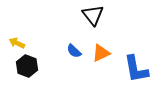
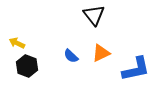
black triangle: moved 1 px right
blue semicircle: moved 3 px left, 5 px down
blue L-shape: rotated 92 degrees counterclockwise
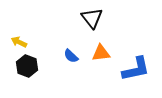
black triangle: moved 2 px left, 3 px down
yellow arrow: moved 2 px right, 1 px up
orange triangle: rotated 18 degrees clockwise
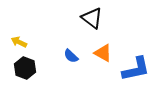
black triangle: rotated 15 degrees counterclockwise
orange triangle: moved 2 px right; rotated 36 degrees clockwise
black hexagon: moved 2 px left, 2 px down
